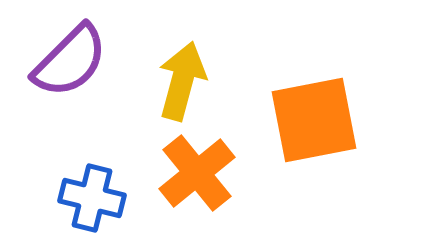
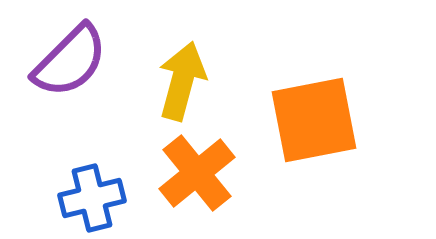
blue cross: rotated 28 degrees counterclockwise
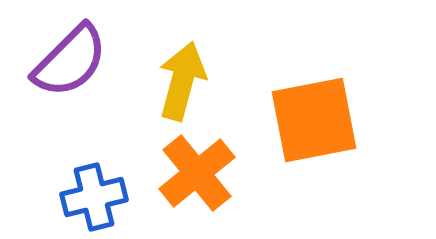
blue cross: moved 2 px right, 1 px up
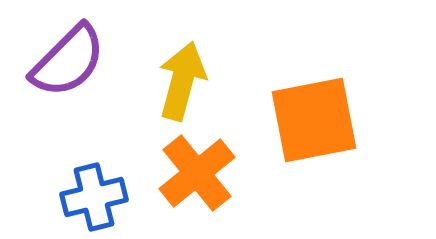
purple semicircle: moved 2 px left
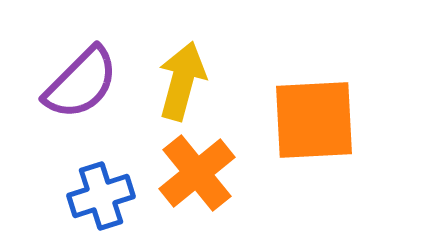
purple semicircle: moved 13 px right, 22 px down
orange square: rotated 8 degrees clockwise
blue cross: moved 7 px right, 1 px up; rotated 4 degrees counterclockwise
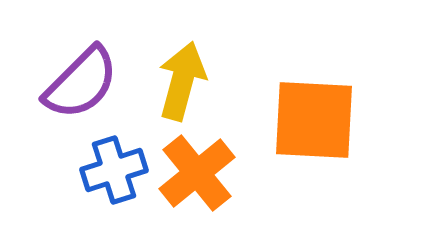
orange square: rotated 6 degrees clockwise
blue cross: moved 13 px right, 26 px up
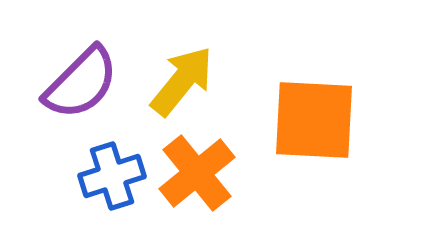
yellow arrow: rotated 24 degrees clockwise
blue cross: moved 2 px left, 6 px down
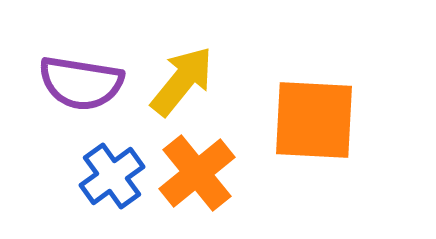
purple semicircle: rotated 54 degrees clockwise
blue cross: rotated 18 degrees counterclockwise
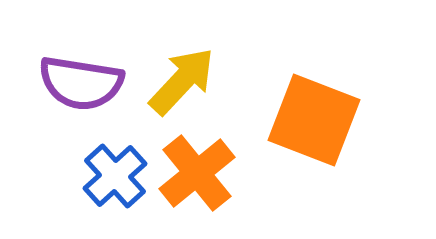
yellow arrow: rotated 4 degrees clockwise
orange square: rotated 18 degrees clockwise
blue cross: moved 3 px right; rotated 6 degrees counterclockwise
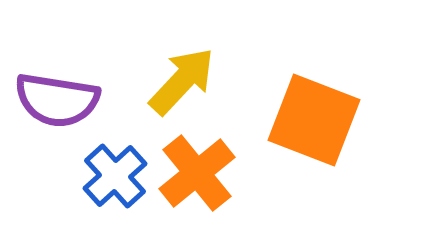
purple semicircle: moved 24 px left, 17 px down
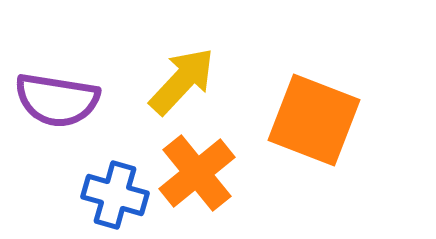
blue cross: moved 19 px down; rotated 32 degrees counterclockwise
